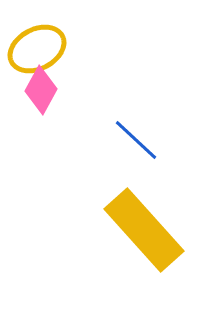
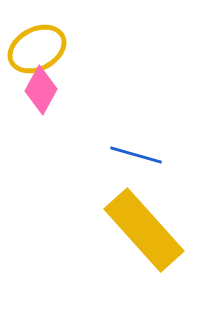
blue line: moved 15 px down; rotated 27 degrees counterclockwise
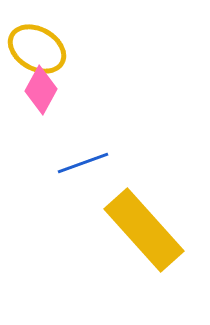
yellow ellipse: rotated 58 degrees clockwise
blue line: moved 53 px left, 8 px down; rotated 36 degrees counterclockwise
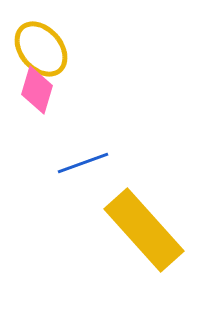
yellow ellipse: moved 4 px right; rotated 20 degrees clockwise
pink diamond: moved 4 px left; rotated 12 degrees counterclockwise
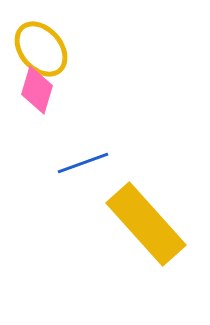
yellow rectangle: moved 2 px right, 6 px up
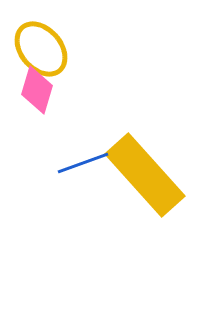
yellow rectangle: moved 1 px left, 49 px up
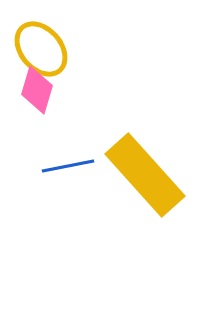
blue line: moved 15 px left, 3 px down; rotated 9 degrees clockwise
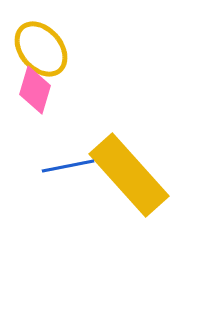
pink diamond: moved 2 px left
yellow rectangle: moved 16 px left
